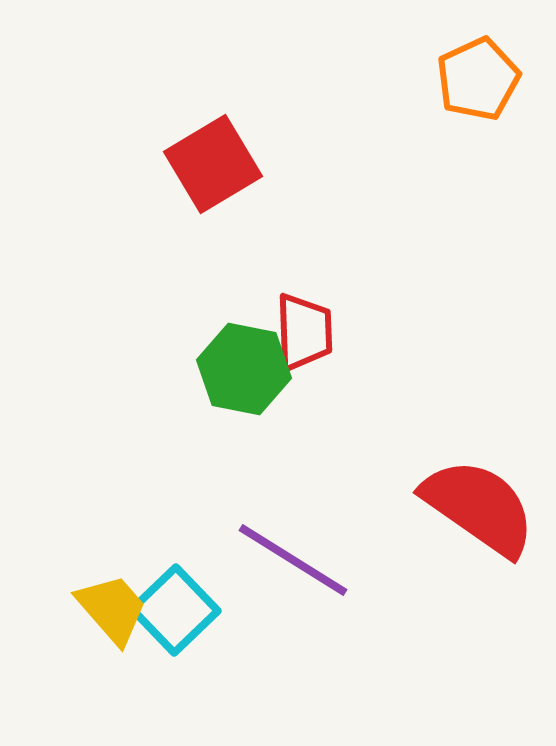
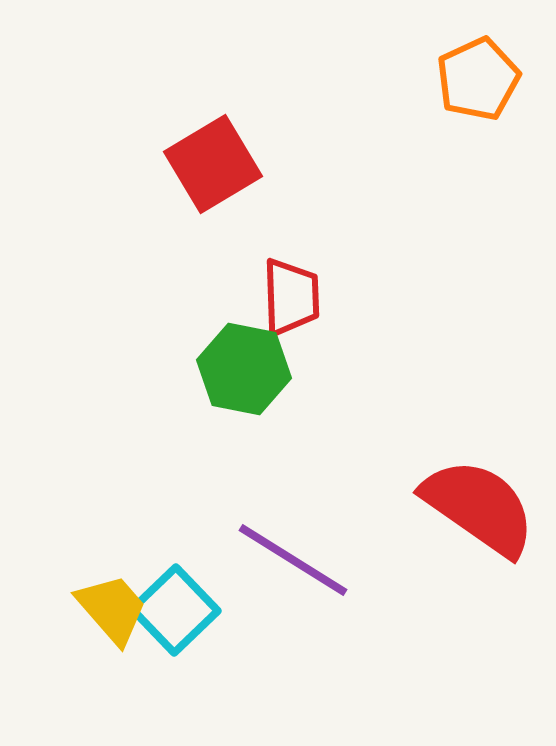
red trapezoid: moved 13 px left, 35 px up
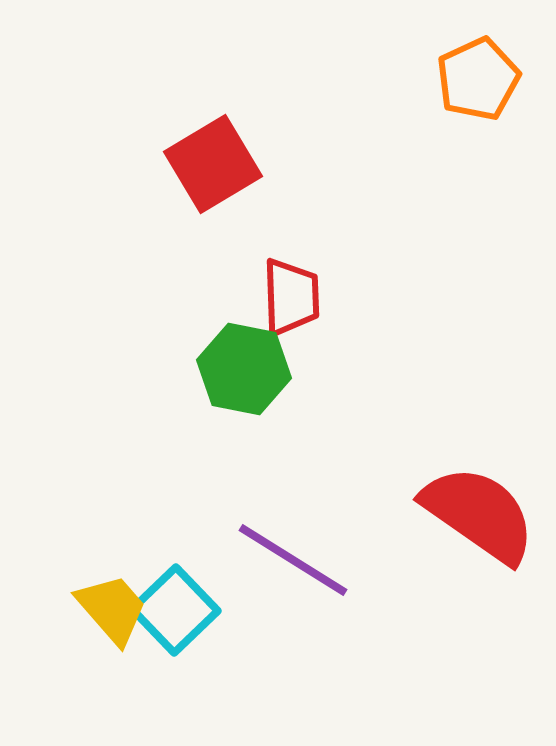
red semicircle: moved 7 px down
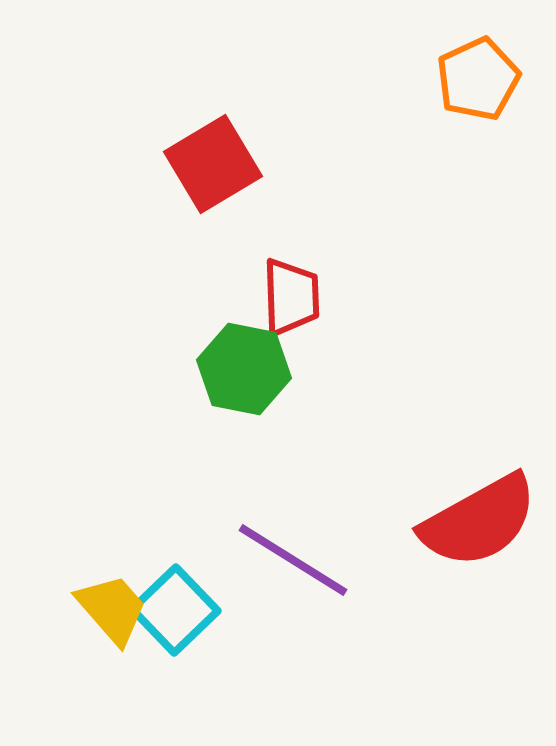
red semicircle: moved 7 px down; rotated 116 degrees clockwise
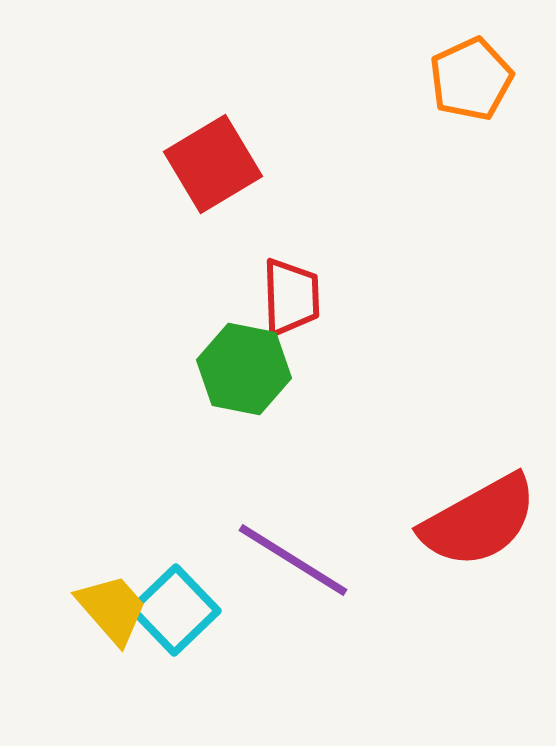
orange pentagon: moved 7 px left
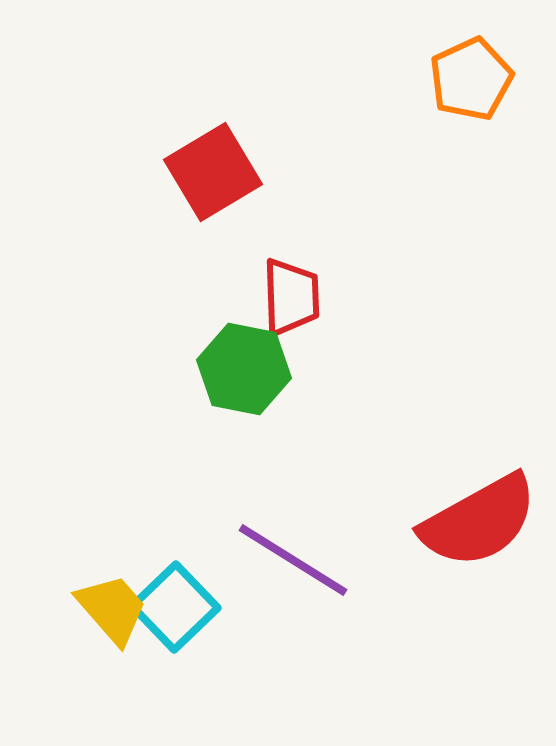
red square: moved 8 px down
cyan square: moved 3 px up
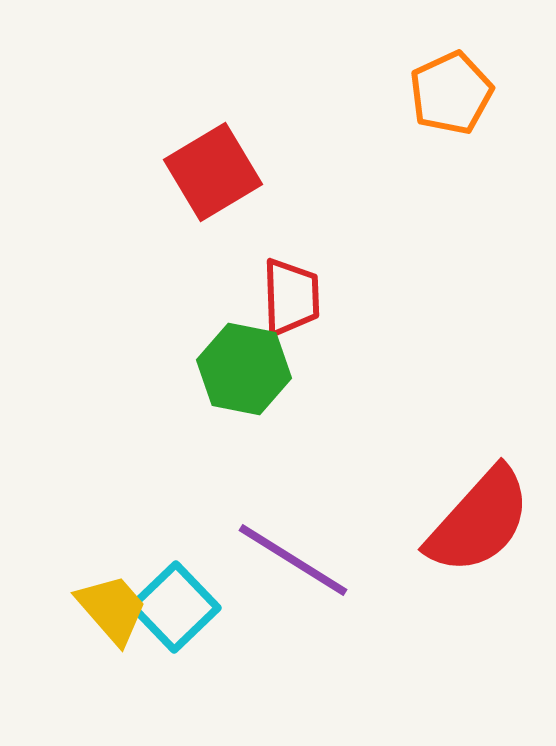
orange pentagon: moved 20 px left, 14 px down
red semicircle: rotated 19 degrees counterclockwise
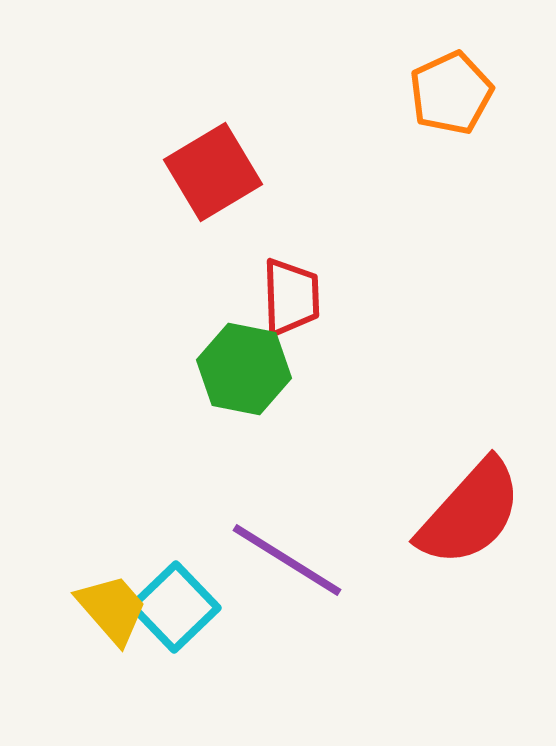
red semicircle: moved 9 px left, 8 px up
purple line: moved 6 px left
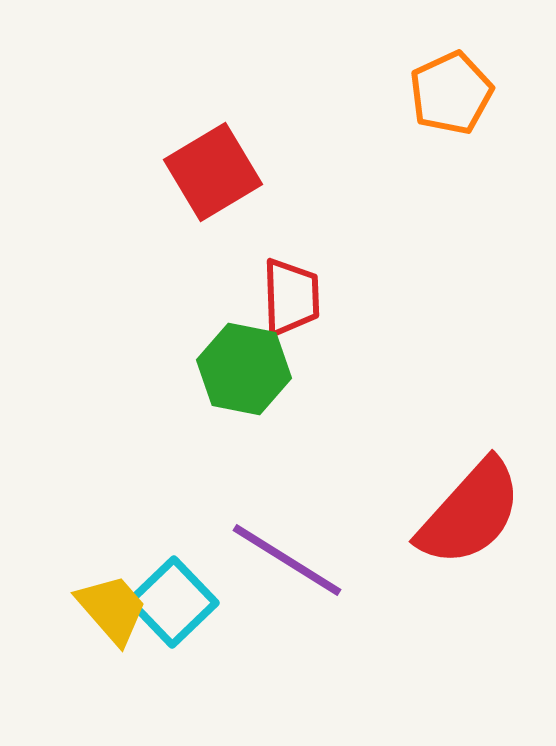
cyan square: moved 2 px left, 5 px up
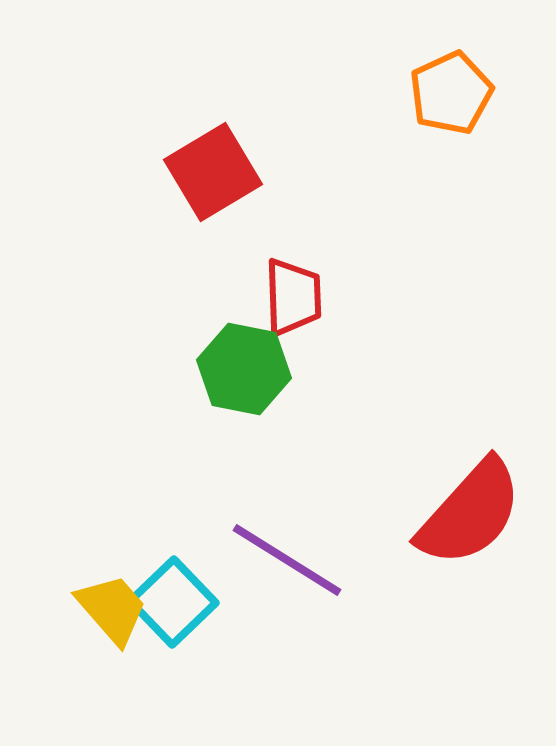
red trapezoid: moved 2 px right
